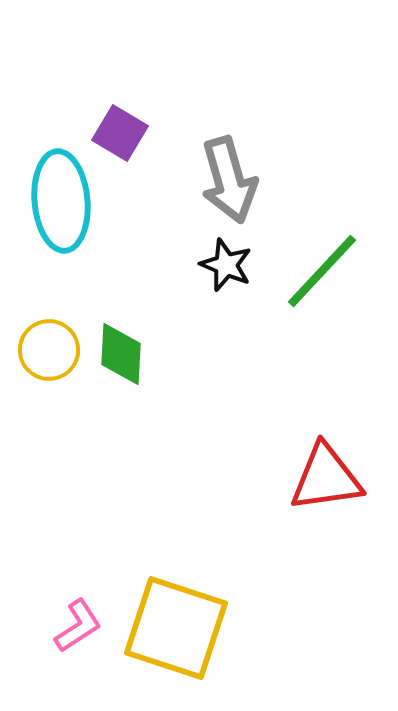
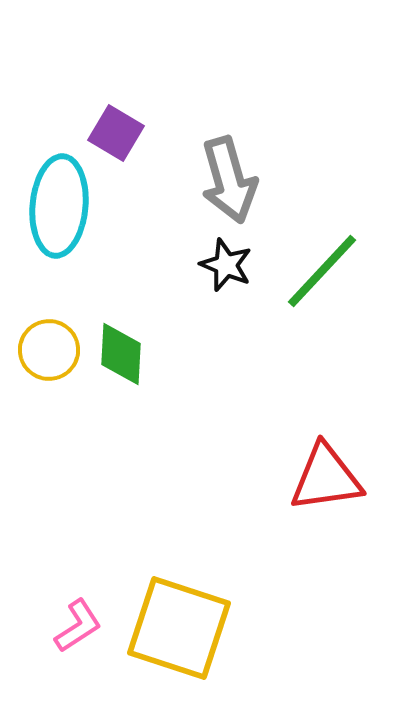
purple square: moved 4 px left
cyan ellipse: moved 2 px left, 5 px down; rotated 10 degrees clockwise
yellow square: moved 3 px right
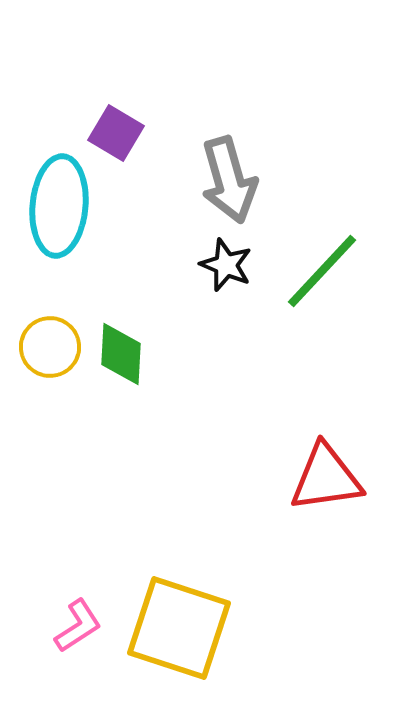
yellow circle: moved 1 px right, 3 px up
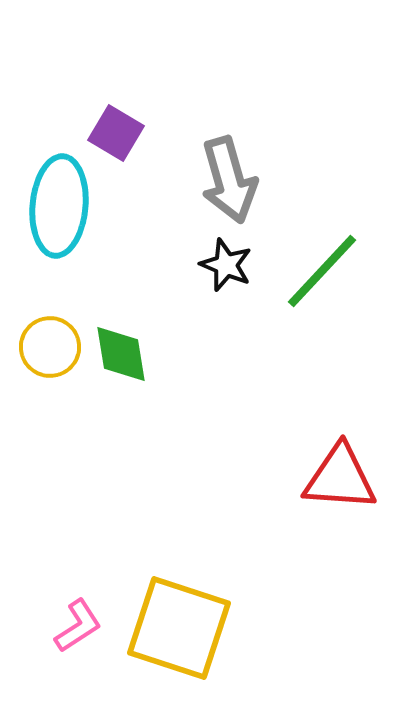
green diamond: rotated 12 degrees counterclockwise
red triangle: moved 14 px right; rotated 12 degrees clockwise
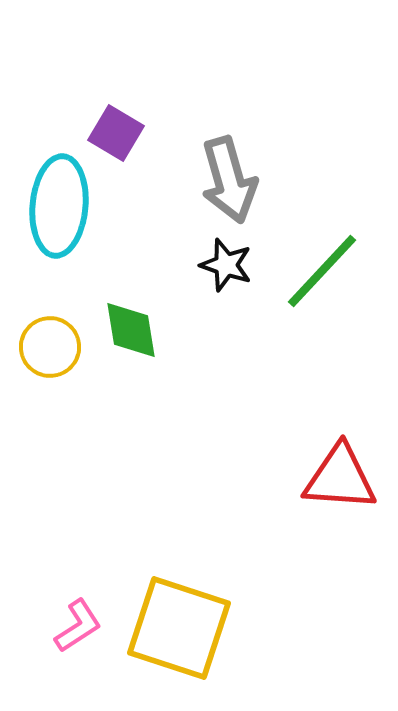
black star: rotated 4 degrees counterclockwise
green diamond: moved 10 px right, 24 px up
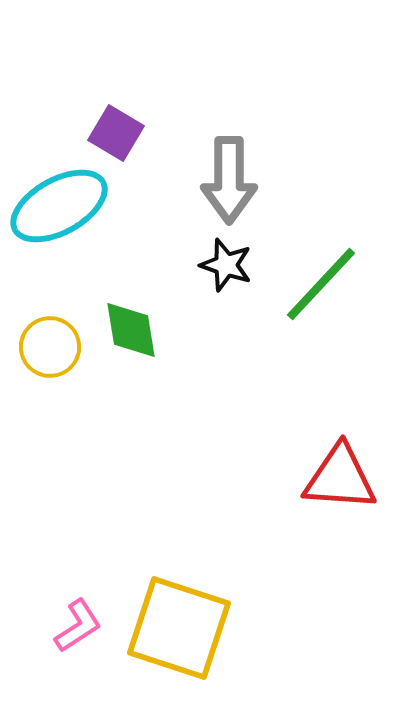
gray arrow: rotated 16 degrees clockwise
cyan ellipse: rotated 56 degrees clockwise
green line: moved 1 px left, 13 px down
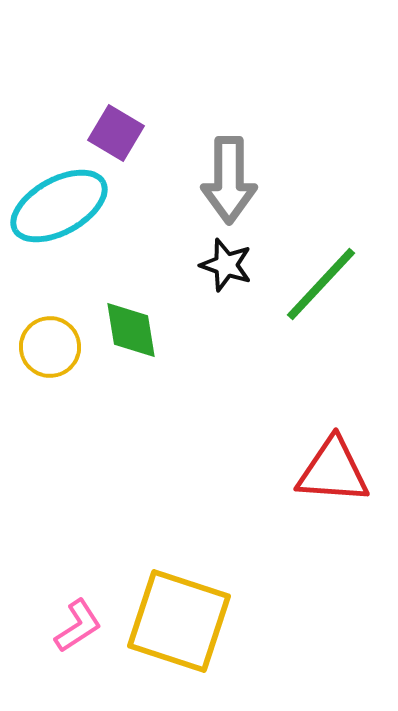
red triangle: moved 7 px left, 7 px up
yellow square: moved 7 px up
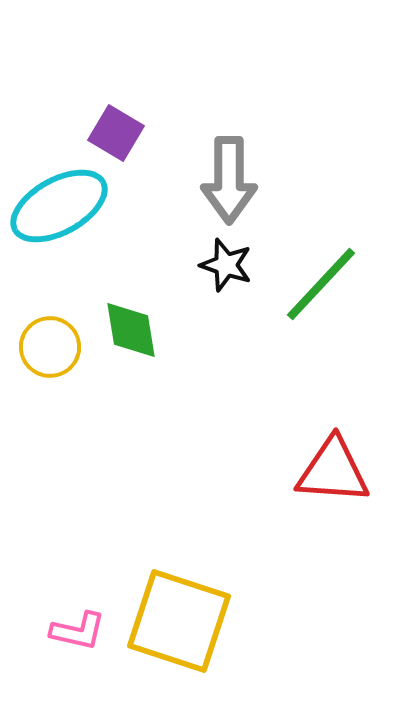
pink L-shape: moved 5 px down; rotated 46 degrees clockwise
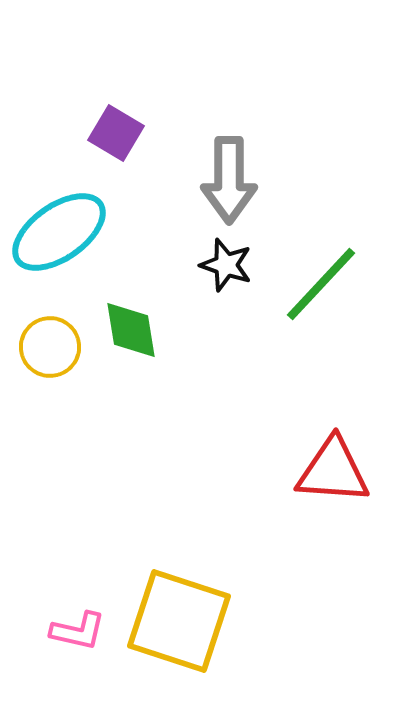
cyan ellipse: moved 26 px down; rotated 6 degrees counterclockwise
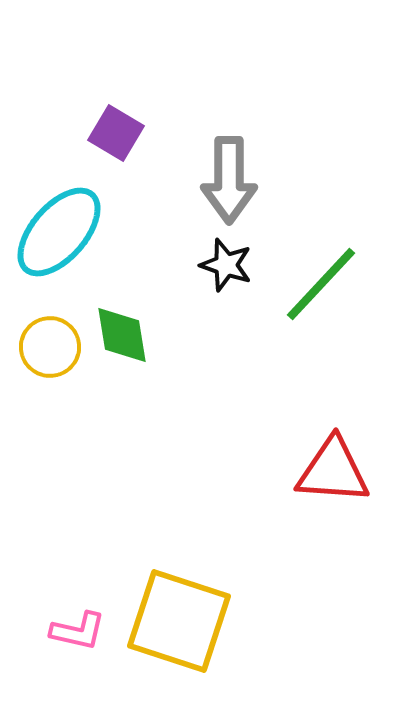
cyan ellipse: rotated 14 degrees counterclockwise
green diamond: moved 9 px left, 5 px down
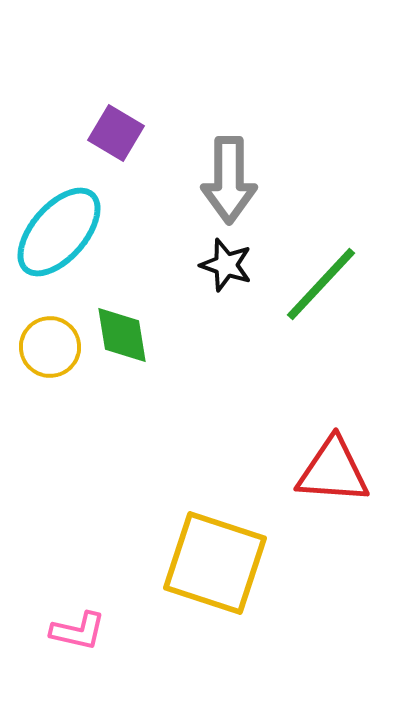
yellow square: moved 36 px right, 58 px up
